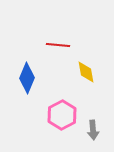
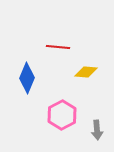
red line: moved 2 px down
yellow diamond: rotated 75 degrees counterclockwise
gray arrow: moved 4 px right
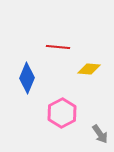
yellow diamond: moved 3 px right, 3 px up
pink hexagon: moved 2 px up
gray arrow: moved 3 px right, 4 px down; rotated 30 degrees counterclockwise
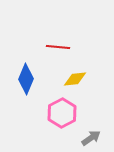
yellow diamond: moved 14 px left, 10 px down; rotated 10 degrees counterclockwise
blue diamond: moved 1 px left, 1 px down
gray arrow: moved 9 px left, 4 px down; rotated 90 degrees counterclockwise
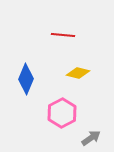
red line: moved 5 px right, 12 px up
yellow diamond: moved 3 px right, 6 px up; rotated 20 degrees clockwise
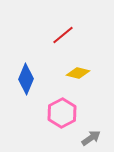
red line: rotated 45 degrees counterclockwise
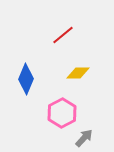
yellow diamond: rotated 15 degrees counterclockwise
gray arrow: moved 7 px left; rotated 12 degrees counterclockwise
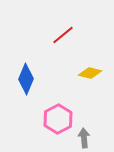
yellow diamond: moved 12 px right; rotated 15 degrees clockwise
pink hexagon: moved 4 px left, 6 px down
gray arrow: rotated 48 degrees counterclockwise
